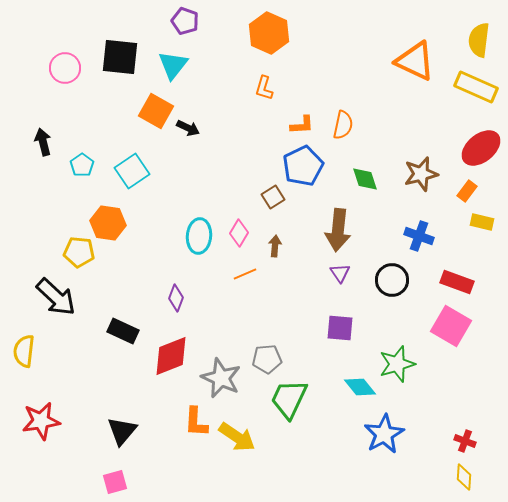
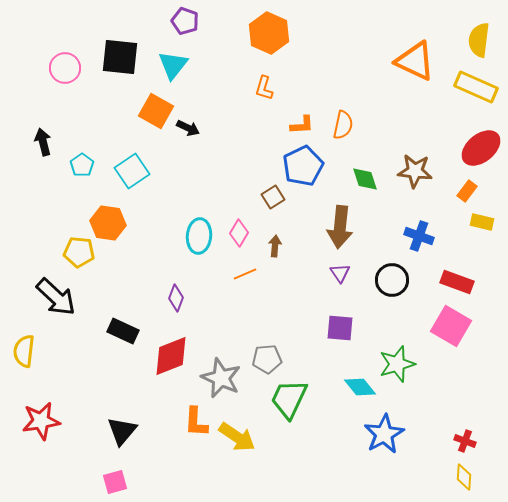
brown star at (421, 174): moved 6 px left, 3 px up; rotated 20 degrees clockwise
brown arrow at (338, 230): moved 2 px right, 3 px up
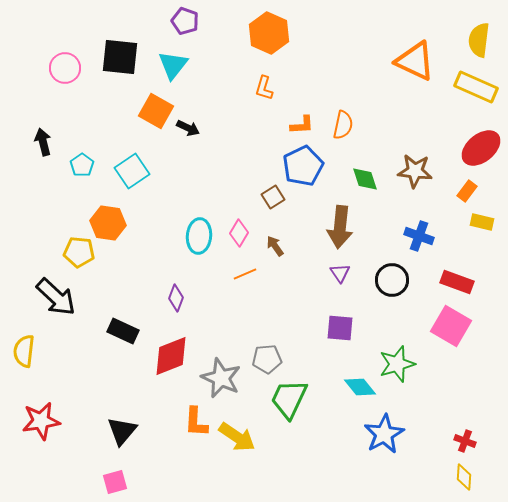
brown arrow at (275, 246): rotated 40 degrees counterclockwise
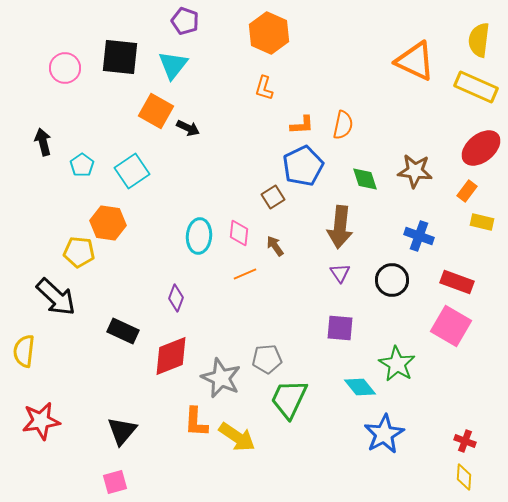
pink diamond at (239, 233): rotated 24 degrees counterclockwise
green star at (397, 364): rotated 24 degrees counterclockwise
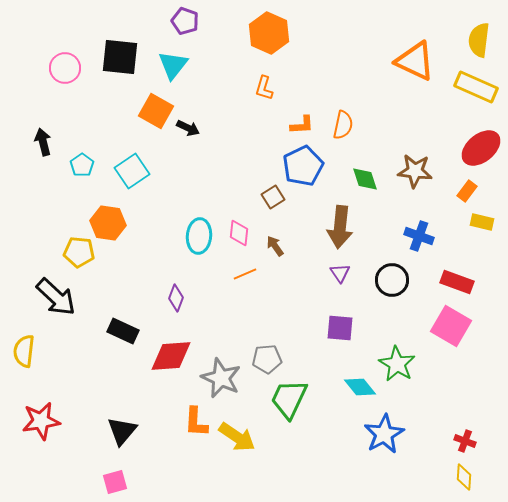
red diamond at (171, 356): rotated 18 degrees clockwise
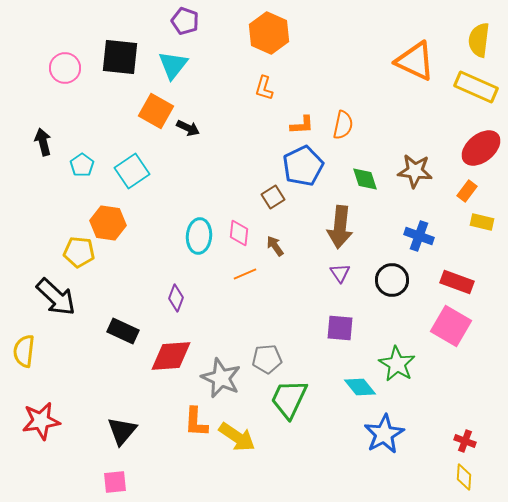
pink square at (115, 482): rotated 10 degrees clockwise
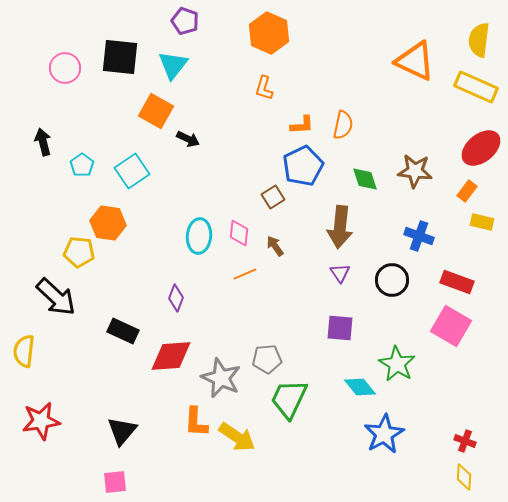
black arrow at (188, 128): moved 11 px down
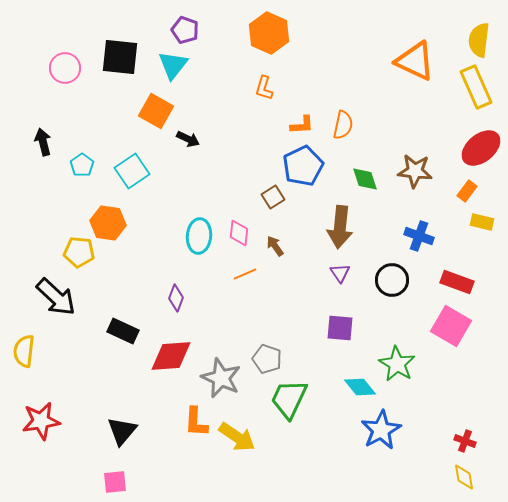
purple pentagon at (185, 21): moved 9 px down
yellow rectangle at (476, 87): rotated 42 degrees clockwise
gray pentagon at (267, 359): rotated 24 degrees clockwise
blue star at (384, 434): moved 3 px left, 4 px up
yellow diamond at (464, 477): rotated 12 degrees counterclockwise
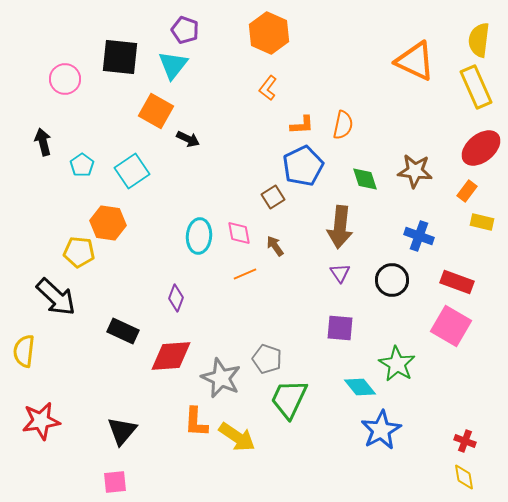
pink circle at (65, 68): moved 11 px down
orange L-shape at (264, 88): moved 4 px right; rotated 20 degrees clockwise
pink diamond at (239, 233): rotated 16 degrees counterclockwise
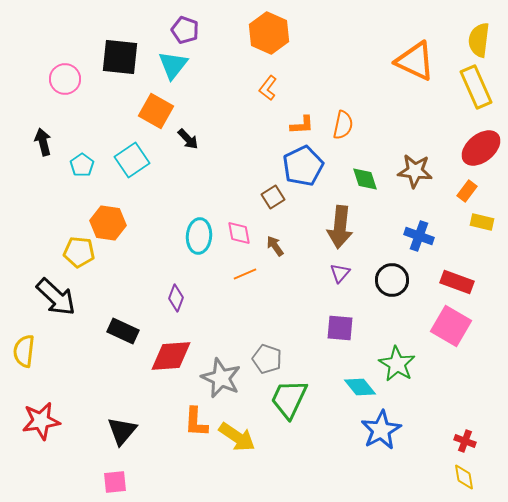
black arrow at (188, 139): rotated 20 degrees clockwise
cyan square at (132, 171): moved 11 px up
purple triangle at (340, 273): rotated 15 degrees clockwise
